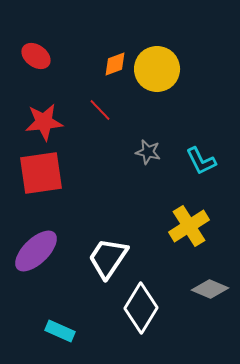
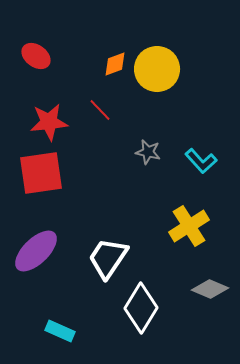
red star: moved 5 px right
cyan L-shape: rotated 16 degrees counterclockwise
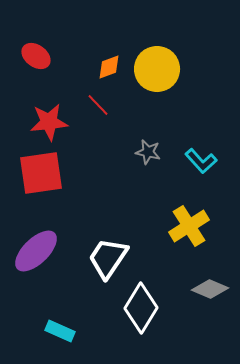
orange diamond: moved 6 px left, 3 px down
red line: moved 2 px left, 5 px up
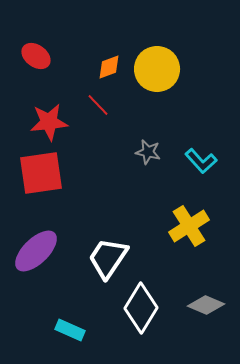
gray diamond: moved 4 px left, 16 px down
cyan rectangle: moved 10 px right, 1 px up
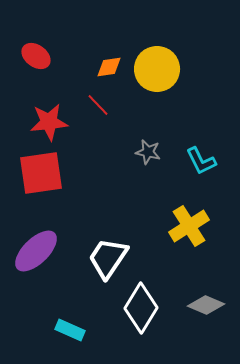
orange diamond: rotated 12 degrees clockwise
cyan L-shape: rotated 16 degrees clockwise
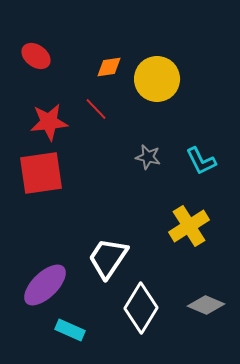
yellow circle: moved 10 px down
red line: moved 2 px left, 4 px down
gray star: moved 5 px down
purple ellipse: moved 9 px right, 34 px down
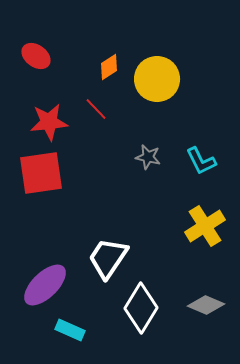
orange diamond: rotated 24 degrees counterclockwise
yellow cross: moved 16 px right
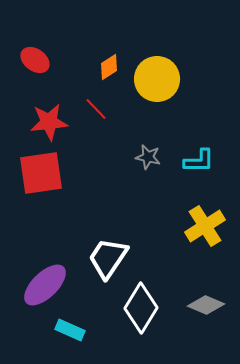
red ellipse: moved 1 px left, 4 px down
cyan L-shape: moved 2 px left; rotated 64 degrees counterclockwise
